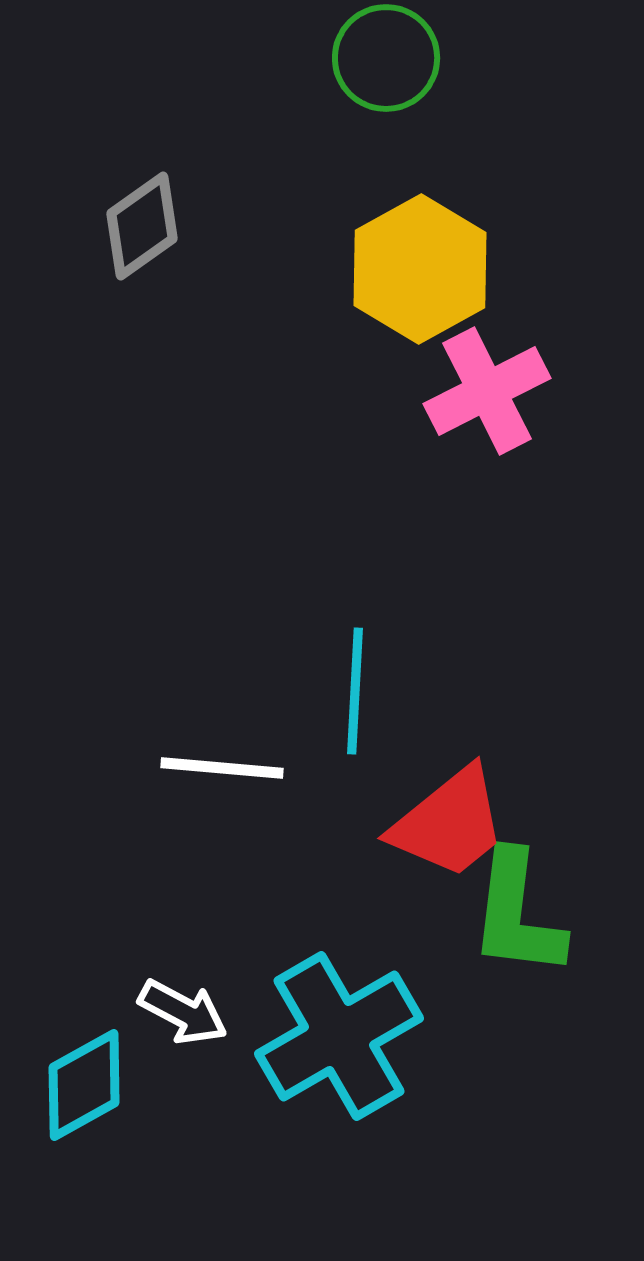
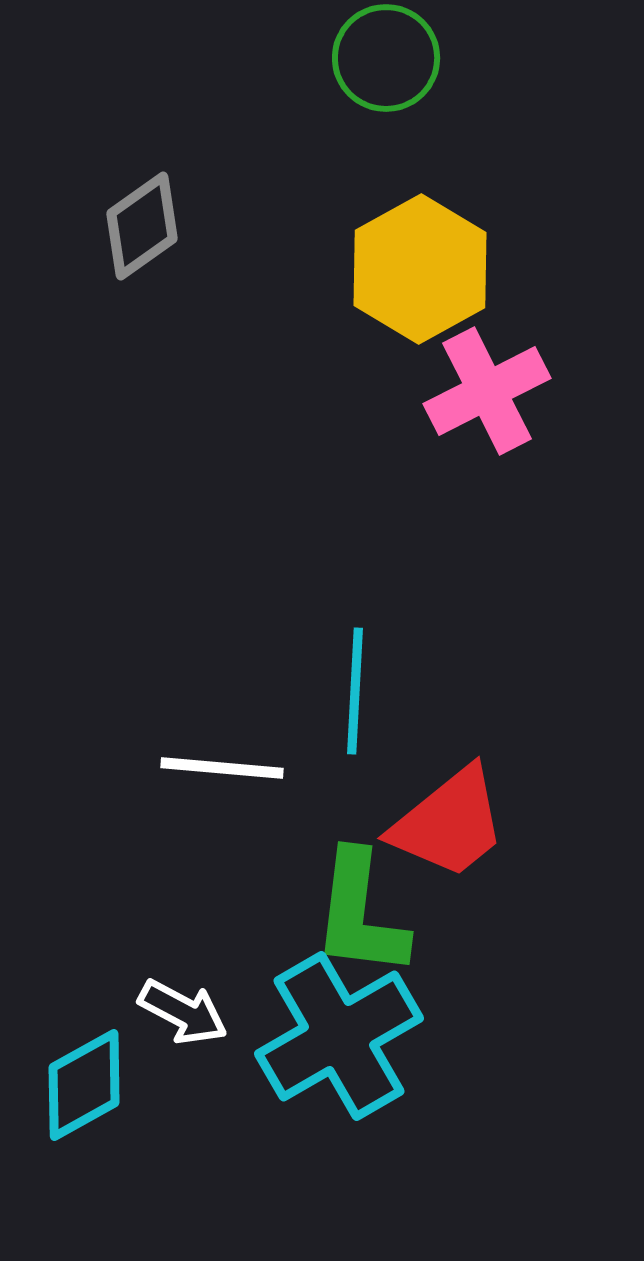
green L-shape: moved 157 px left
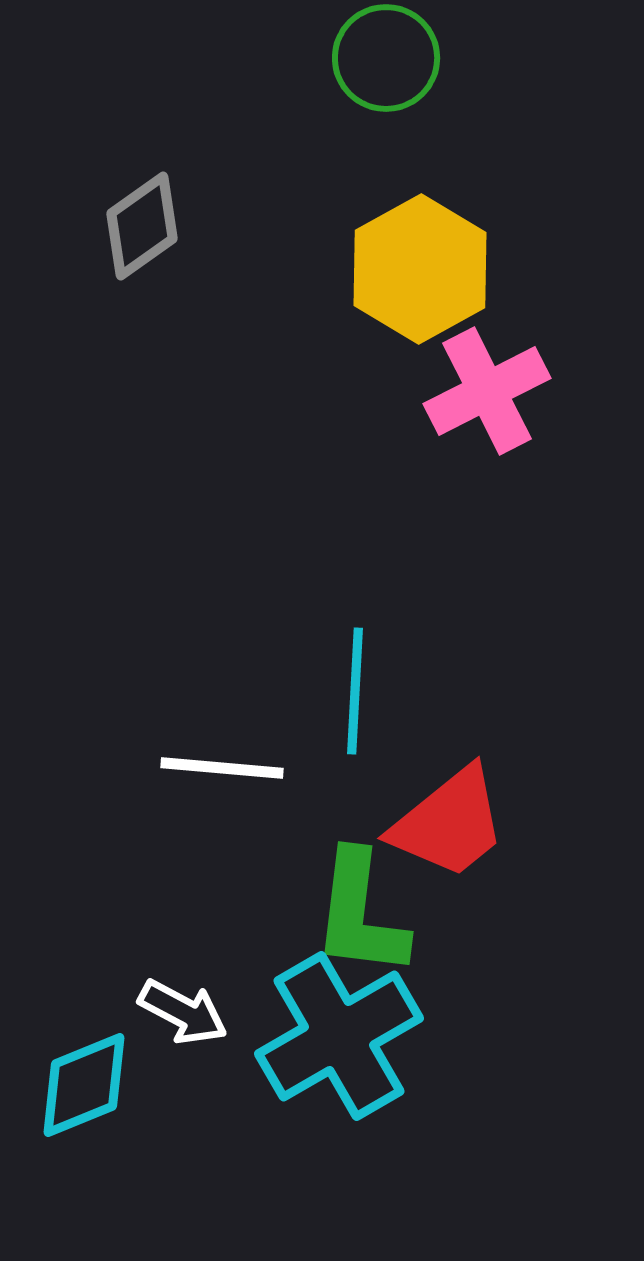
cyan diamond: rotated 7 degrees clockwise
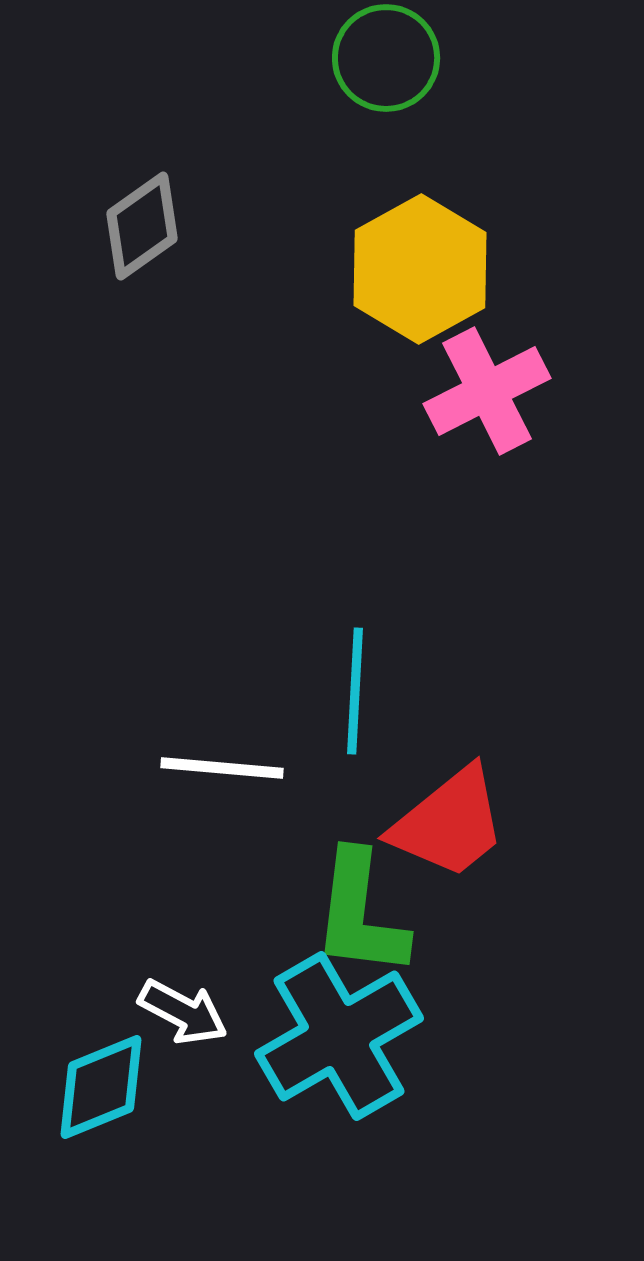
cyan diamond: moved 17 px right, 2 px down
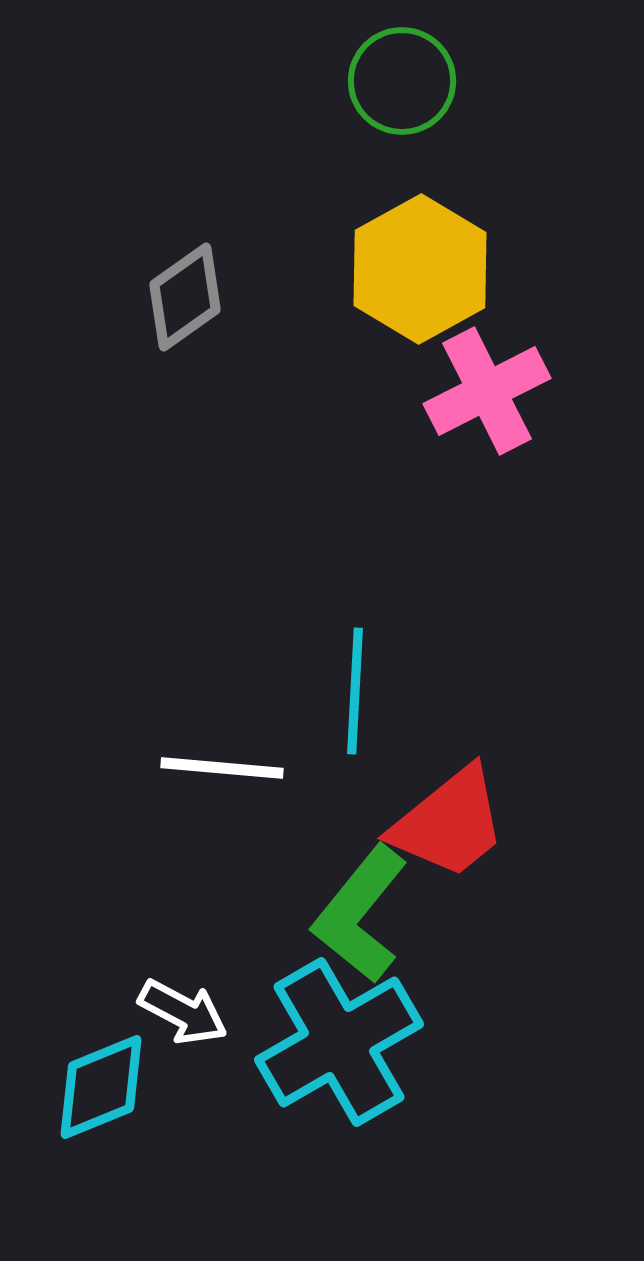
green circle: moved 16 px right, 23 px down
gray diamond: moved 43 px right, 71 px down
green L-shape: rotated 32 degrees clockwise
cyan cross: moved 6 px down
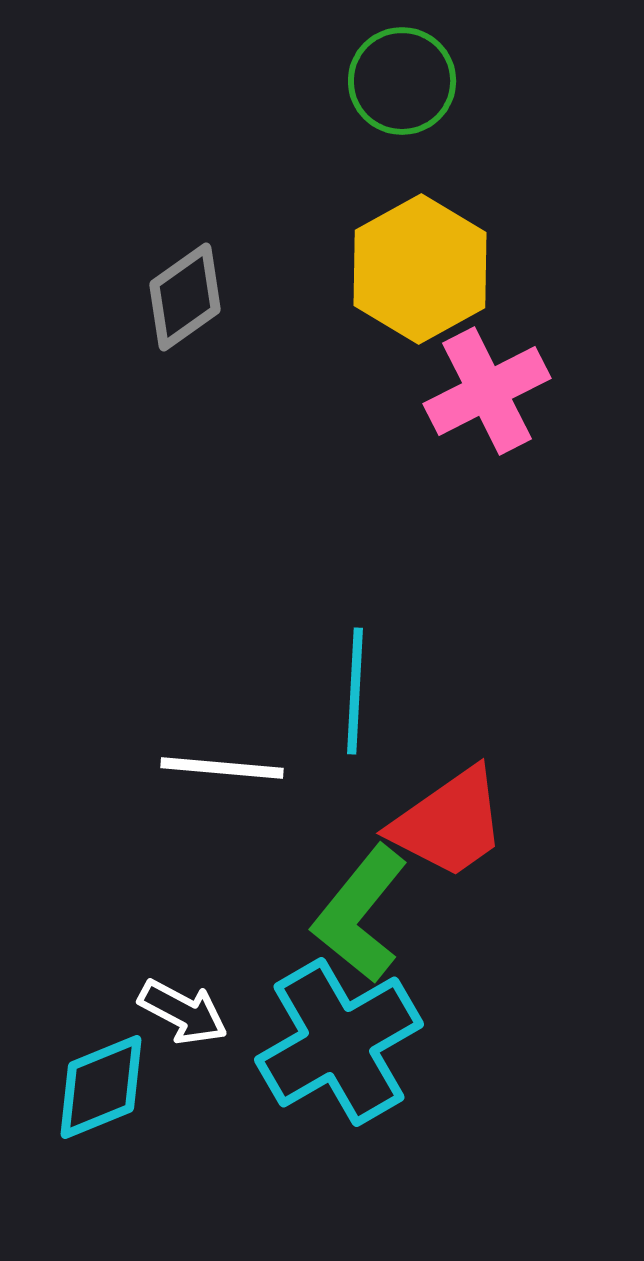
red trapezoid: rotated 4 degrees clockwise
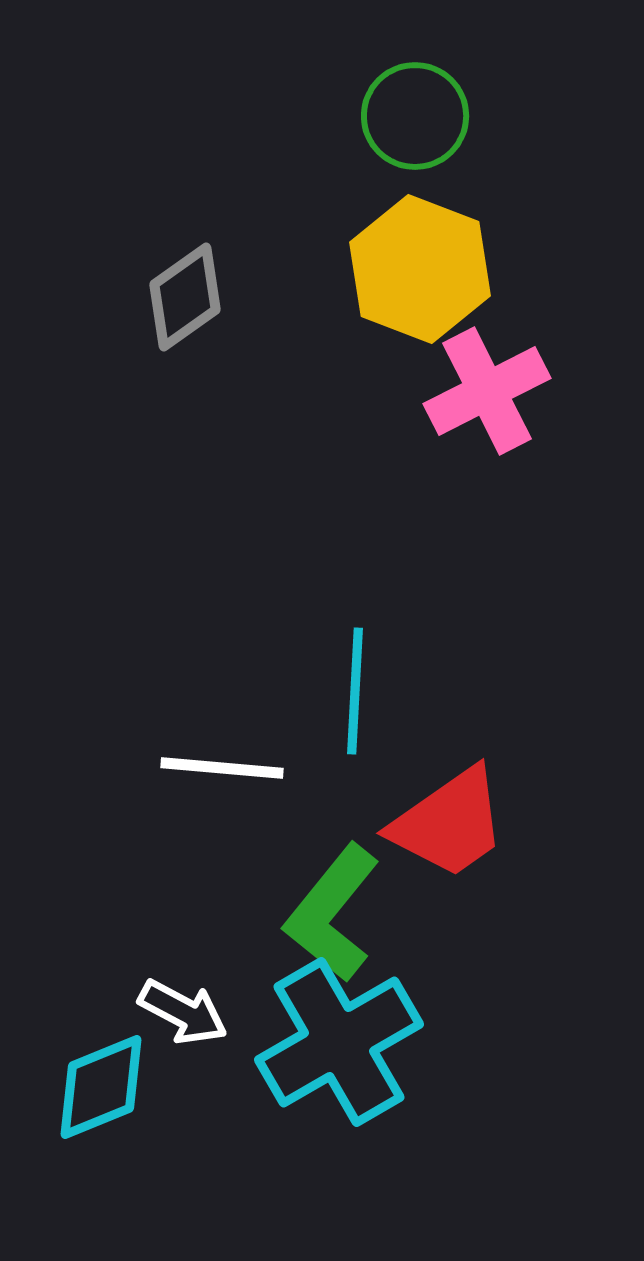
green circle: moved 13 px right, 35 px down
yellow hexagon: rotated 10 degrees counterclockwise
green L-shape: moved 28 px left, 1 px up
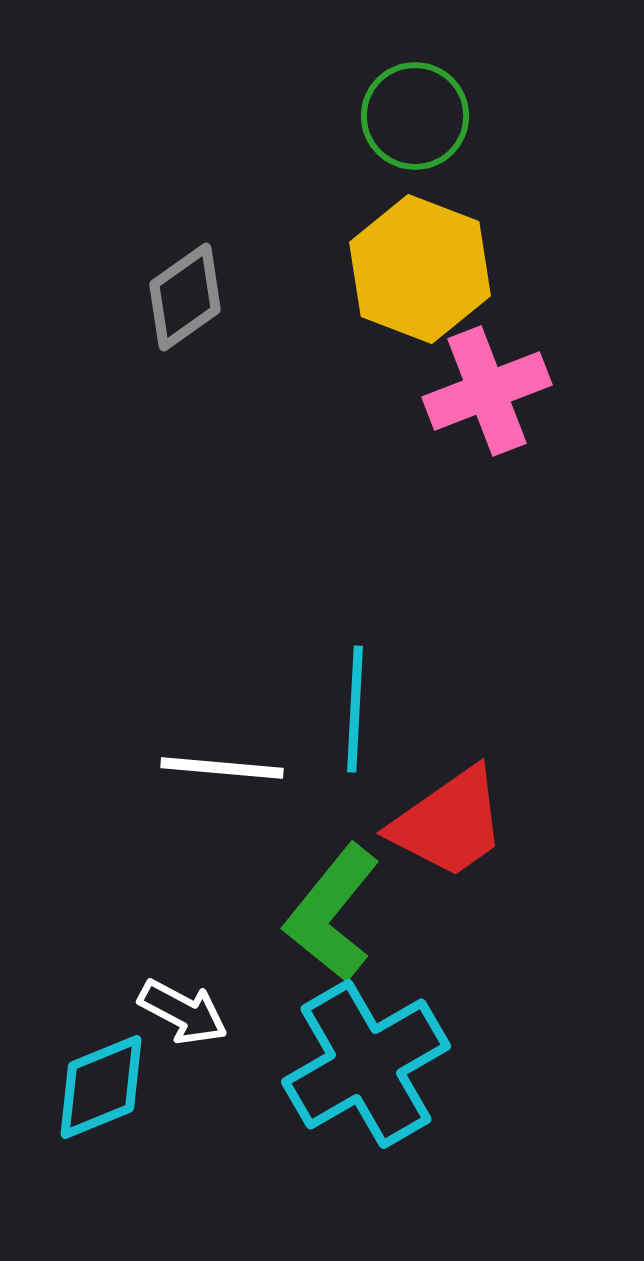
pink cross: rotated 6 degrees clockwise
cyan line: moved 18 px down
cyan cross: moved 27 px right, 22 px down
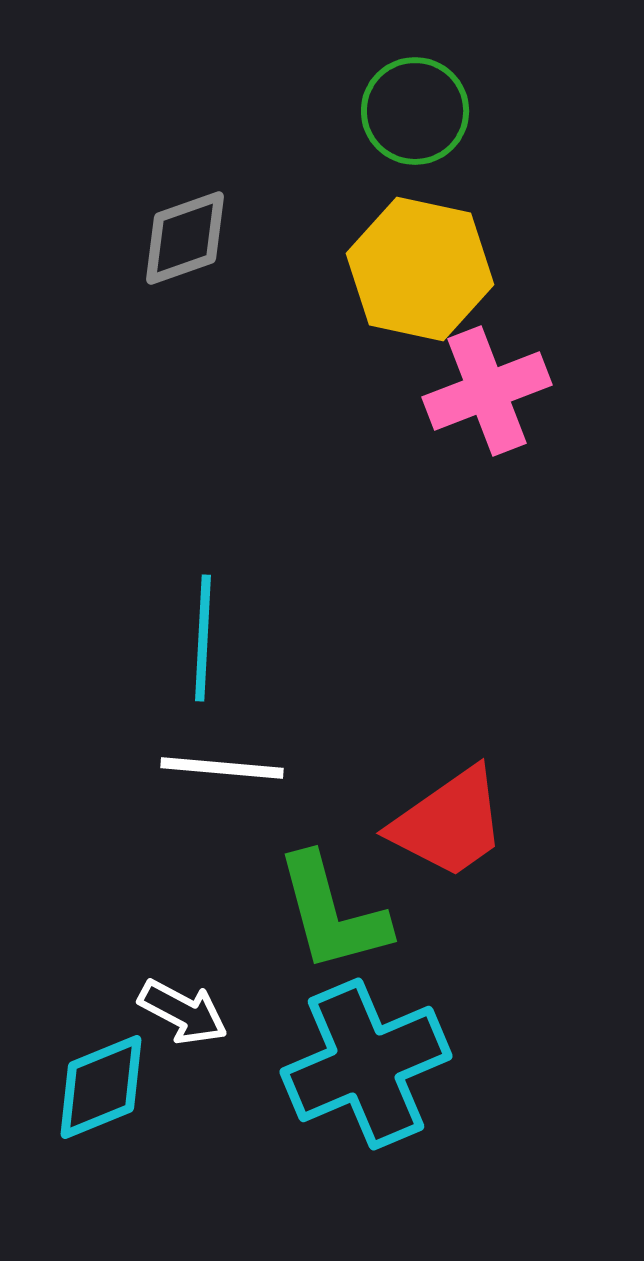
green circle: moved 5 px up
yellow hexagon: rotated 9 degrees counterclockwise
gray diamond: moved 59 px up; rotated 16 degrees clockwise
cyan line: moved 152 px left, 71 px up
green L-shape: rotated 54 degrees counterclockwise
cyan cross: rotated 7 degrees clockwise
